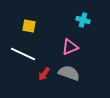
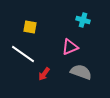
yellow square: moved 1 px right, 1 px down
white line: rotated 10 degrees clockwise
gray semicircle: moved 12 px right, 1 px up
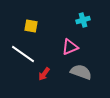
cyan cross: rotated 32 degrees counterclockwise
yellow square: moved 1 px right, 1 px up
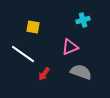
yellow square: moved 2 px right, 1 px down
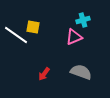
pink triangle: moved 4 px right, 10 px up
white line: moved 7 px left, 19 px up
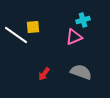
yellow square: rotated 16 degrees counterclockwise
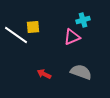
pink triangle: moved 2 px left
red arrow: rotated 80 degrees clockwise
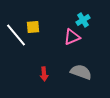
cyan cross: rotated 16 degrees counterclockwise
white line: rotated 15 degrees clockwise
red arrow: rotated 120 degrees counterclockwise
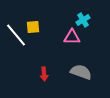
pink triangle: rotated 24 degrees clockwise
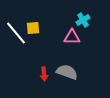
yellow square: moved 1 px down
white line: moved 2 px up
gray semicircle: moved 14 px left
